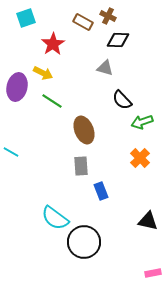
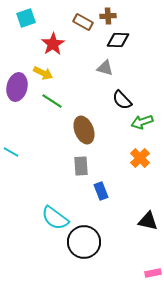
brown cross: rotated 28 degrees counterclockwise
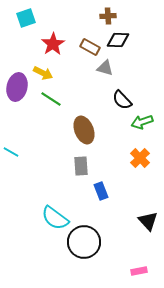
brown rectangle: moved 7 px right, 25 px down
green line: moved 1 px left, 2 px up
black triangle: rotated 35 degrees clockwise
pink rectangle: moved 14 px left, 2 px up
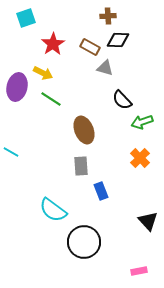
cyan semicircle: moved 2 px left, 8 px up
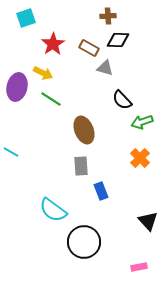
brown rectangle: moved 1 px left, 1 px down
pink rectangle: moved 4 px up
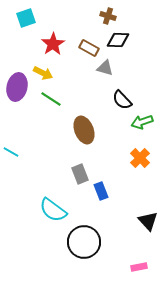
brown cross: rotated 21 degrees clockwise
gray rectangle: moved 1 px left, 8 px down; rotated 18 degrees counterclockwise
